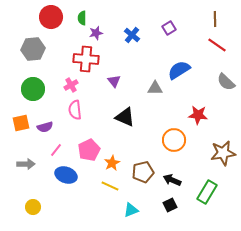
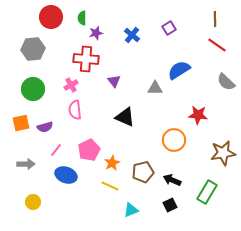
yellow circle: moved 5 px up
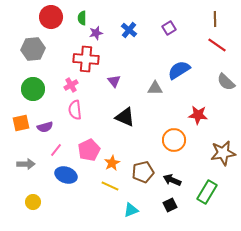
blue cross: moved 3 px left, 5 px up
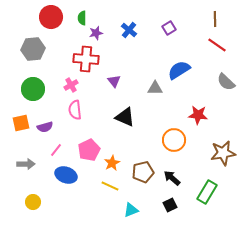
black arrow: moved 2 px up; rotated 18 degrees clockwise
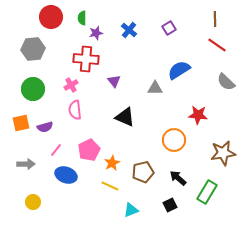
black arrow: moved 6 px right
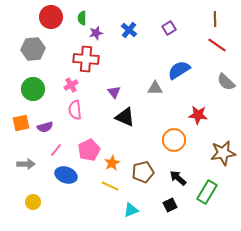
purple triangle: moved 11 px down
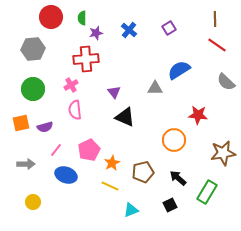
red cross: rotated 10 degrees counterclockwise
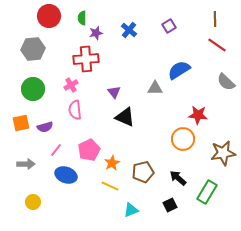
red circle: moved 2 px left, 1 px up
purple square: moved 2 px up
orange circle: moved 9 px right, 1 px up
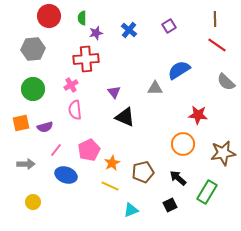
orange circle: moved 5 px down
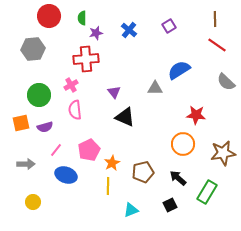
green circle: moved 6 px right, 6 px down
red star: moved 2 px left
yellow line: moved 2 px left; rotated 66 degrees clockwise
